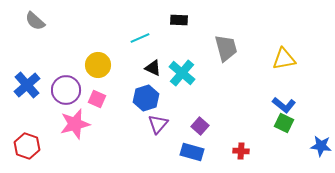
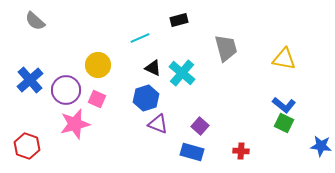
black rectangle: rotated 18 degrees counterclockwise
yellow triangle: rotated 20 degrees clockwise
blue cross: moved 3 px right, 5 px up
purple triangle: rotated 50 degrees counterclockwise
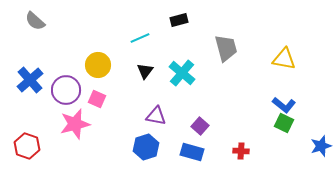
black triangle: moved 8 px left, 3 px down; rotated 42 degrees clockwise
blue hexagon: moved 49 px down
purple triangle: moved 2 px left, 8 px up; rotated 10 degrees counterclockwise
blue star: rotated 25 degrees counterclockwise
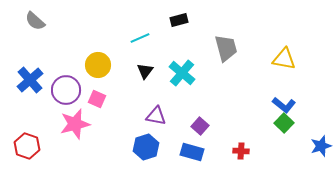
green square: rotated 18 degrees clockwise
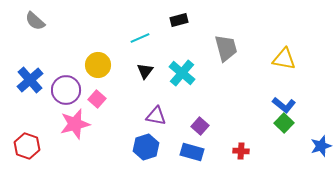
pink square: rotated 18 degrees clockwise
